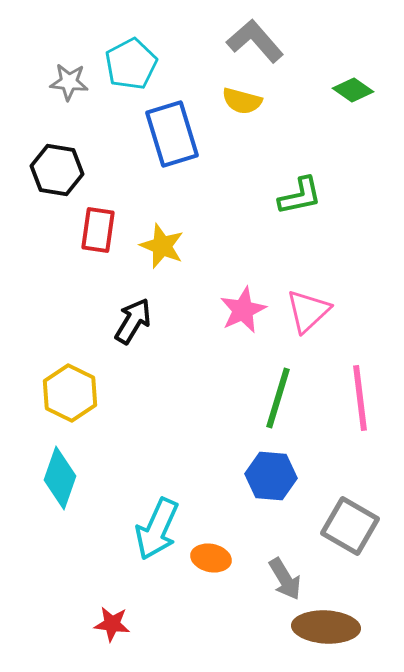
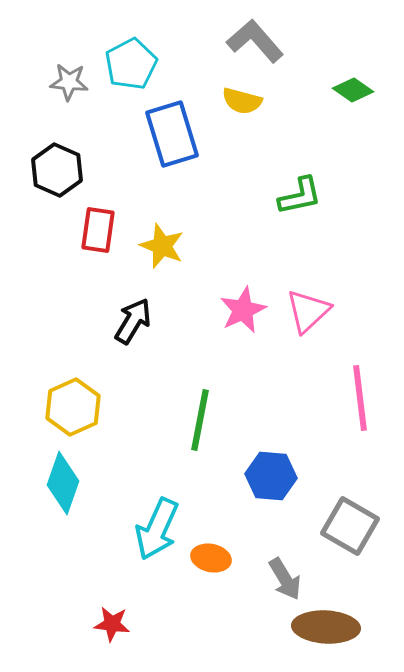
black hexagon: rotated 15 degrees clockwise
yellow hexagon: moved 3 px right, 14 px down; rotated 10 degrees clockwise
green line: moved 78 px left, 22 px down; rotated 6 degrees counterclockwise
cyan diamond: moved 3 px right, 5 px down
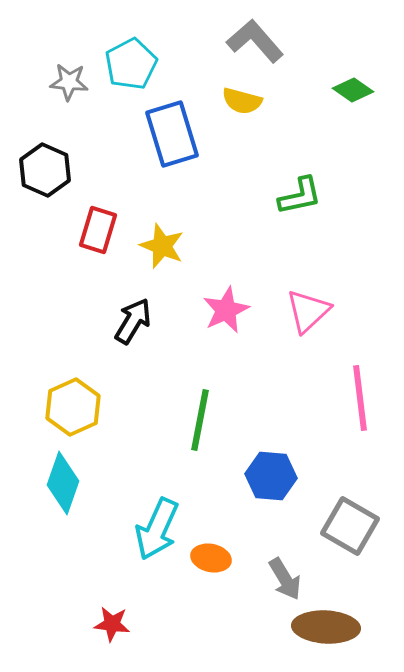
black hexagon: moved 12 px left
red rectangle: rotated 9 degrees clockwise
pink star: moved 17 px left
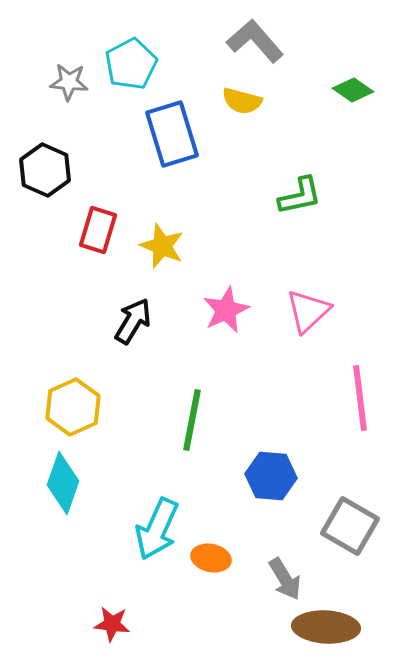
green line: moved 8 px left
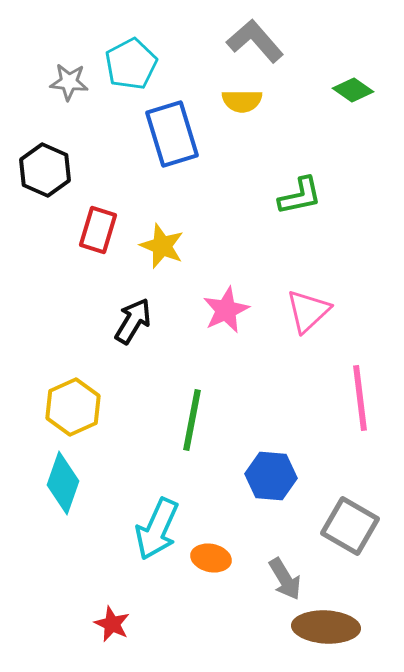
yellow semicircle: rotated 15 degrees counterclockwise
red star: rotated 18 degrees clockwise
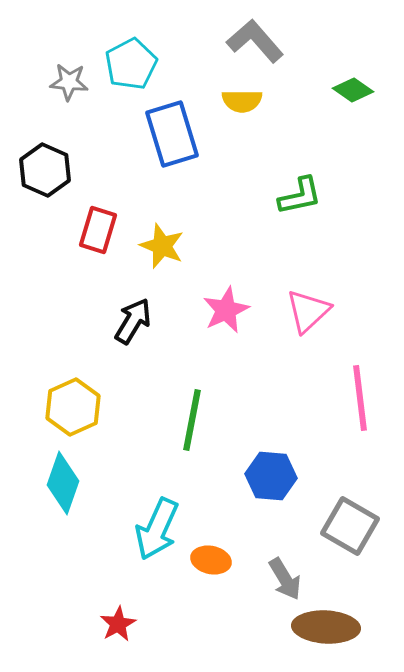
orange ellipse: moved 2 px down
red star: moved 6 px right; rotated 18 degrees clockwise
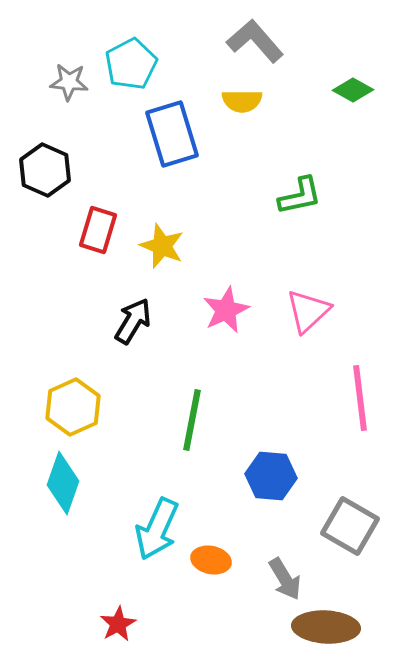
green diamond: rotated 6 degrees counterclockwise
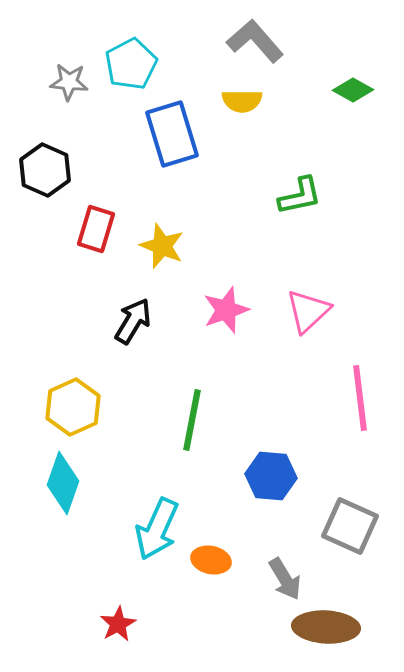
red rectangle: moved 2 px left, 1 px up
pink star: rotated 6 degrees clockwise
gray square: rotated 6 degrees counterclockwise
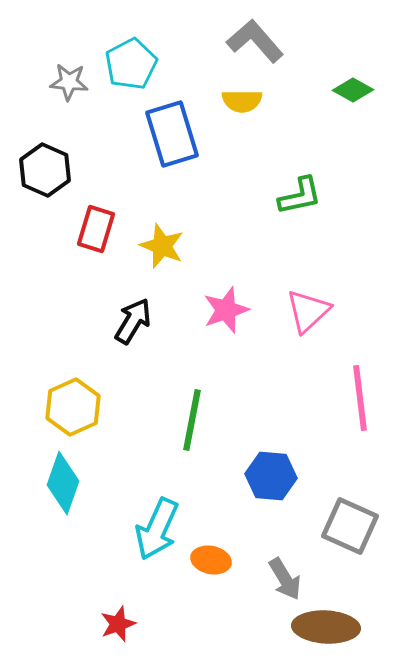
red star: rotated 9 degrees clockwise
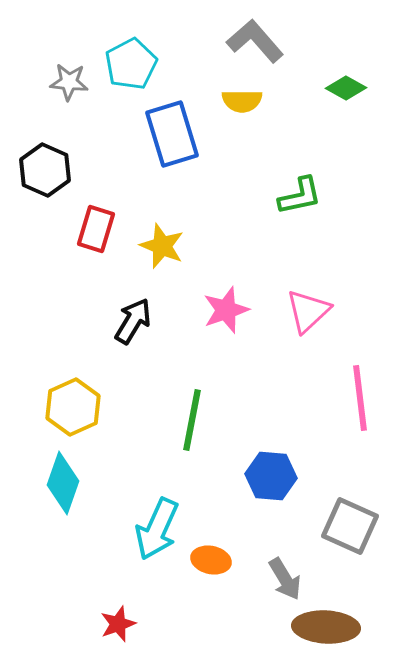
green diamond: moved 7 px left, 2 px up
